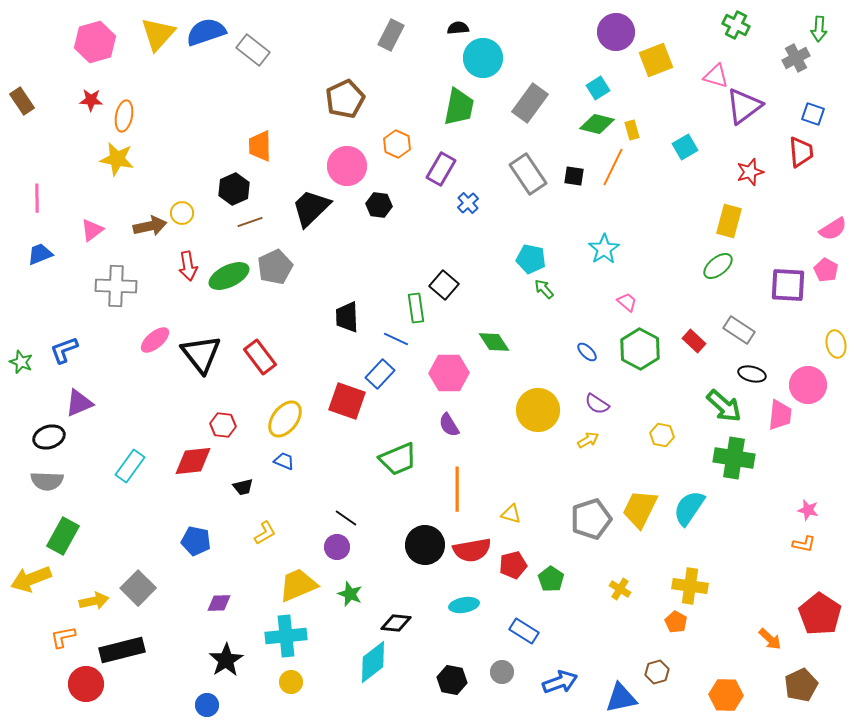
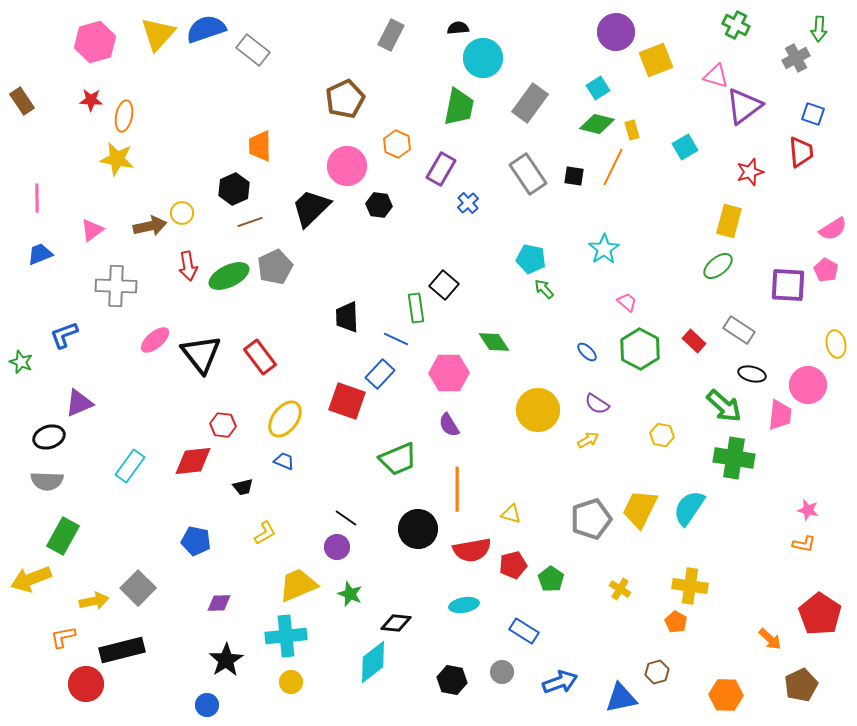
blue semicircle at (206, 32): moved 3 px up
blue L-shape at (64, 350): moved 15 px up
black circle at (425, 545): moved 7 px left, 16 px up
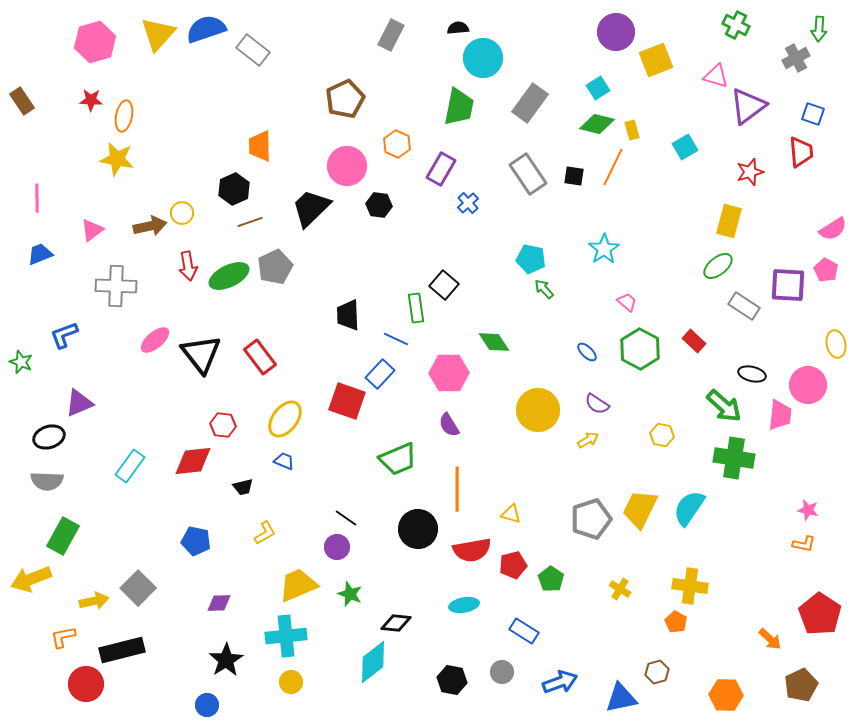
purple triangle at (744, 106): moved 4 px right
black trapezoid at (347, 317): moved 1 px right, 2 px up
gray rectangle at (739, 330): moved 5 px right, 24 px up
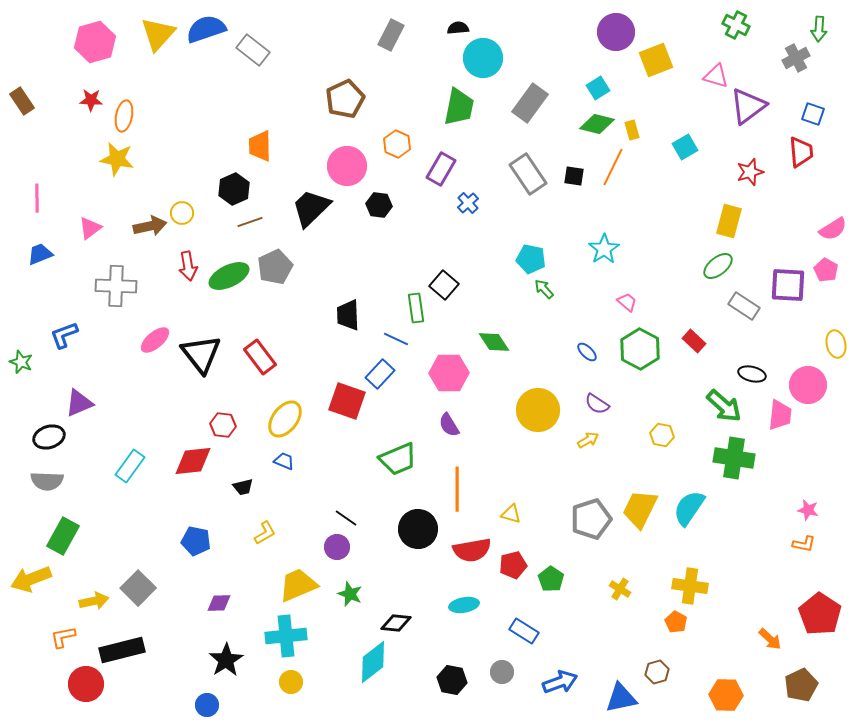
pink triangle at (92, 230): moved 2 px left, 2 px up
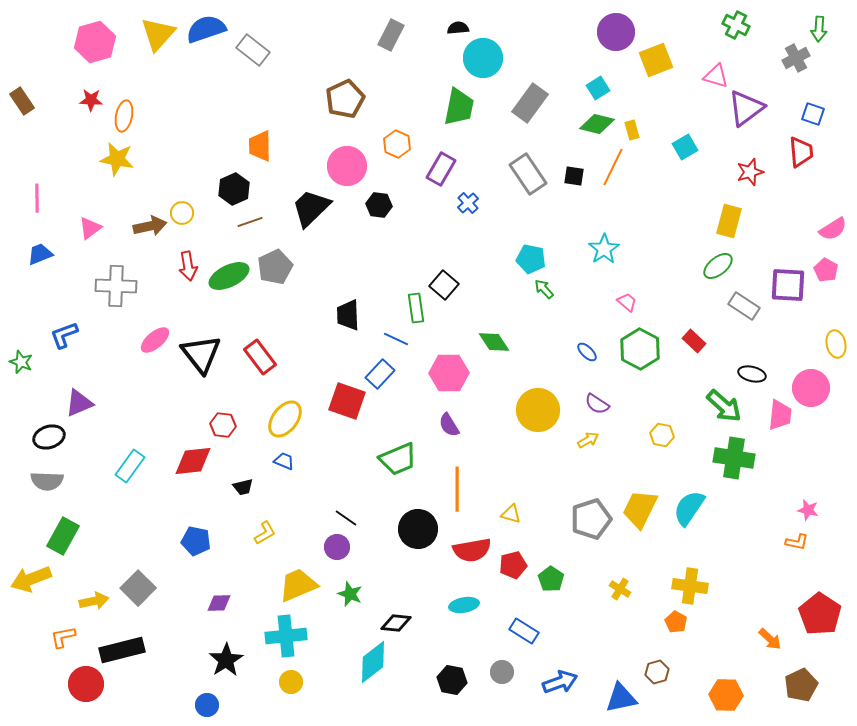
purple triangle at (748, 106): moved 2 px left, 2 px down
pink circle at (808, 385): moved 3 px right, 3 px down
orange L-shape at (804, 544): moved 7 px left, 2 px up
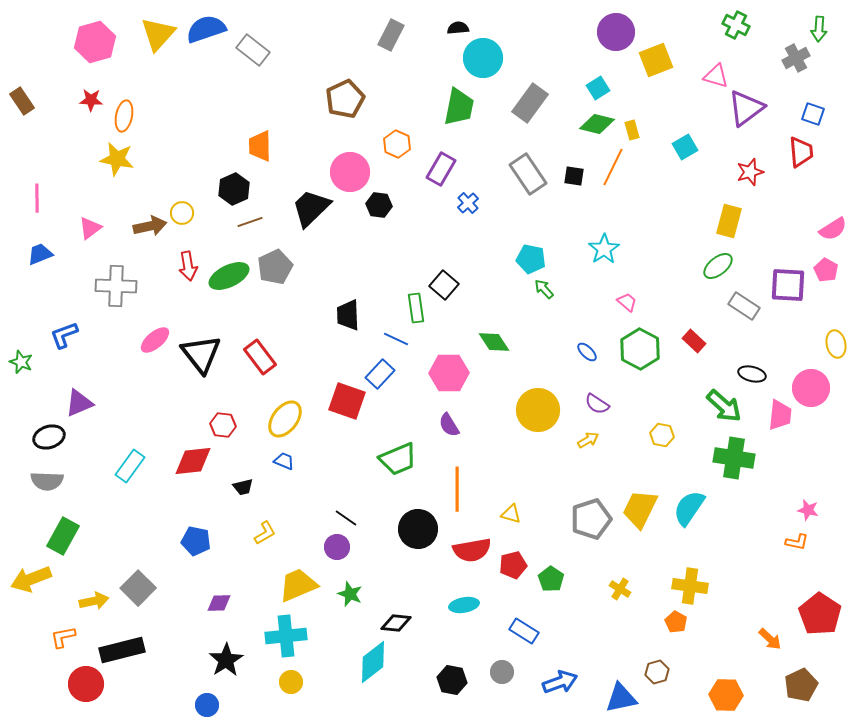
pink circle at (347, 166): moved 3 px right, 6 px down
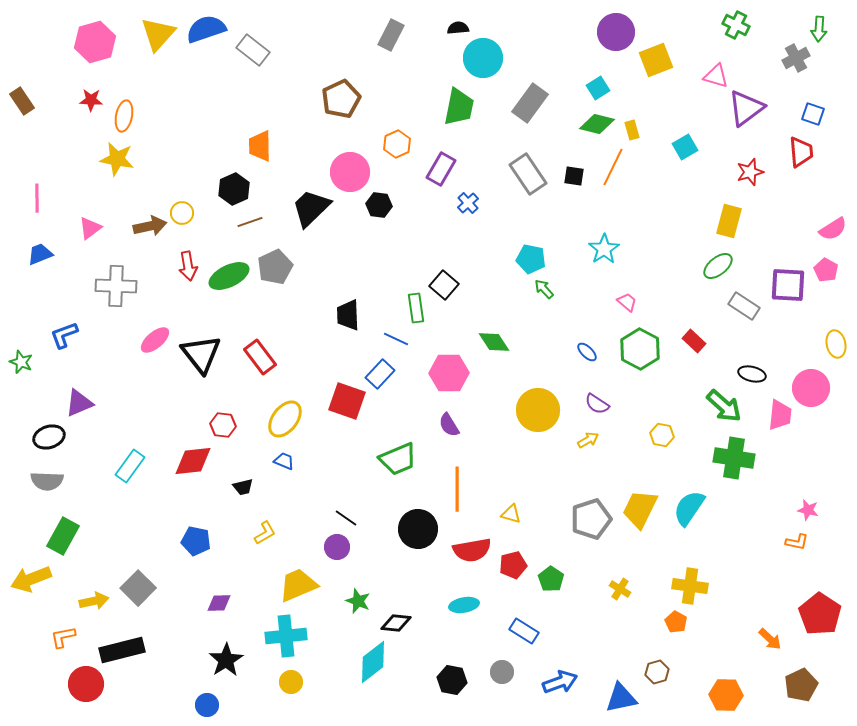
brown pentagon at (345, 99): moved 4 px left
orange hexagon at (397, 144): rotated 12 degrees clockwise
green star at (350, 594): moved 8 px right, 7 px down
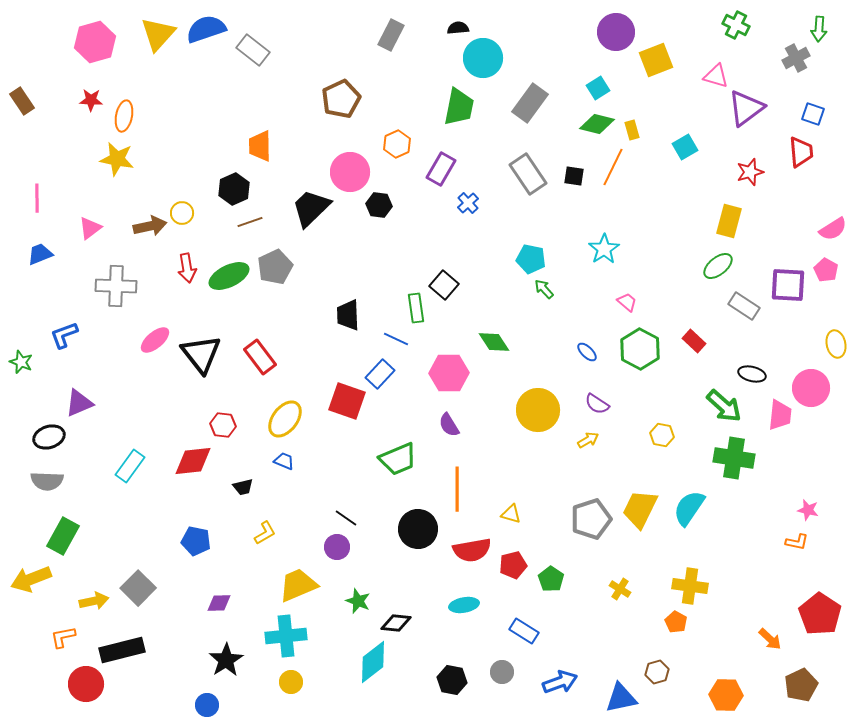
red arrow at (188, 266): moved 1 px left, 2 px down
